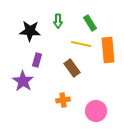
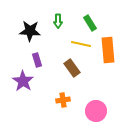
purple rectangle: rotated 32 degrees counterclockwise
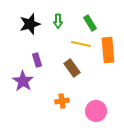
black star: moved 7 px up; rotated 20 degrees counterclockwise
orange cross: moved 1 px left, 1 px down
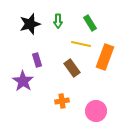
orange rectangle: moved 3 px left, 7 px down; rotated 25 degrees clockwise
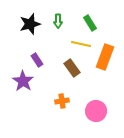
purple rectangle: rotated 16 degrees counterclockwise
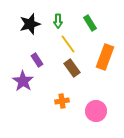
yellow line: moved 13 px left; rotated 42 degrees clockwise
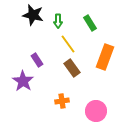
black star: moved 3 px right, 9 px up; rotated 30 degrees clockwise
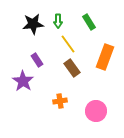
black star: moved 9 px down; rotated 20 degrees counterclockwise
green rectangle: moved 1 px left, 1 px up
orange cross: moved 2 px left
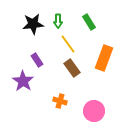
orange rectangle: moved 1 px left, 1 px down
orange cross: rotated 24 degrees clockwise
pink circle: moved 2 px left
